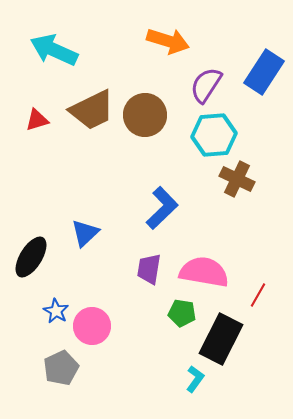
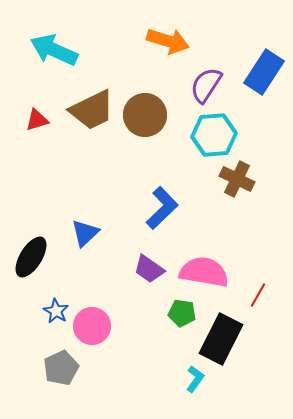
purple trapezoid: rotated 64 degrees counterclockwise
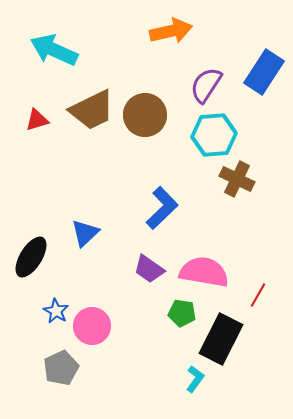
orange arrow: moved 3 px right, 10 px up; rotated 30 degrees counterclockwise
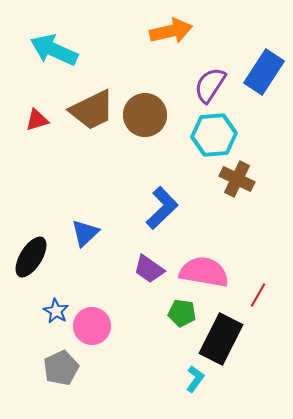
purple semicircle: moved 4 px right
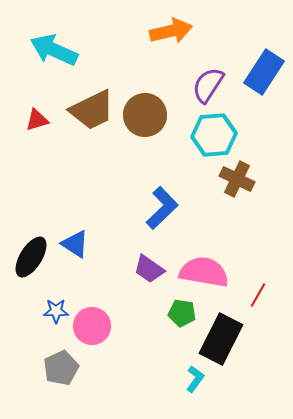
purple semicircle: moved 2 px left
blue triangle: moved 10 px left, 11 px down; rotated 44 degrees counterclockwise
blue star: rotated 30 degrees counterclockwise
